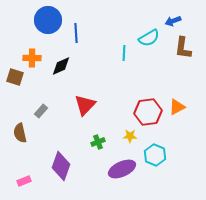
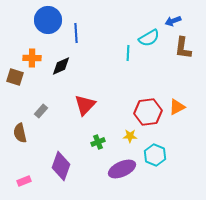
cyan line: moved 4 px right
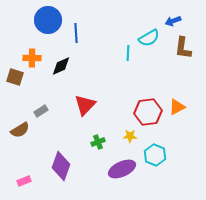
gray rectangle: rotated 16 degrees clockwise
brown semicircle: moved 3 px up; rotated 108 degrees counterclockwise
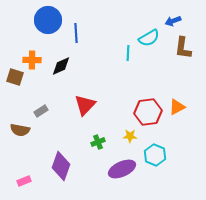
orange cross: moved 2 px down
brown semicircle: rotated 42 degrees clockwise
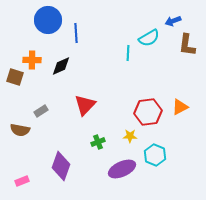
brown L-shape: moved 4 px right, 3 px up
orange triangle: moved 3 px right
pink rectangle: moved 2 px left
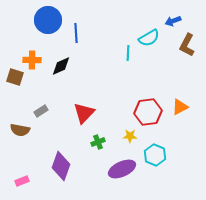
brown L-shape: rotated 20 degrees clockwise
red triangle: moved 1 px left, 8 px down
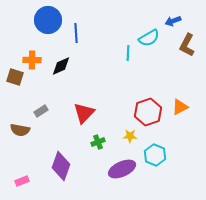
red hexagon: rotated 12 degrees counterclockwise
